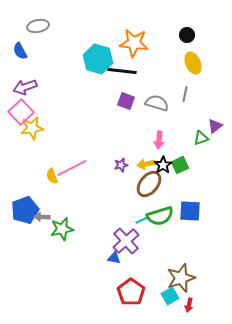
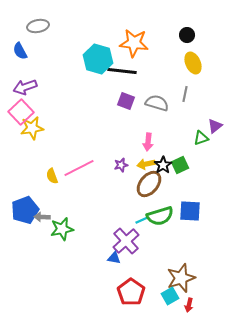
pink arrow: moved 11 px left, 2 px down
pink line: moved 7 px right
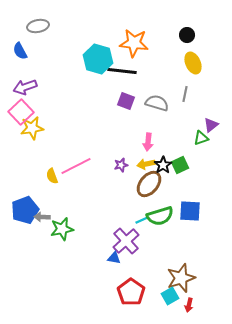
purple triangle: moved 4 px left, 1 px up
pink line: moved 3 px left, 2 px up
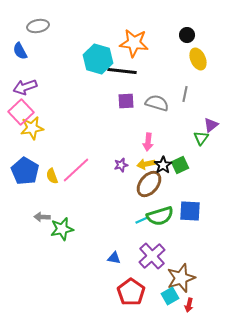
yellow ellipse: moved 5 px right, 4 px up
purple square: rotated 24 degrees counterclockwise
green triangle: rotated 35 degrees counterclockwise
pink line: moved 4 px down; rotated 16 degrees counterclockwise
blue pentagon: moved 39 px up; rotated 20 degrees counterclockwise
purple cross: moved 26 px right, 15 px down
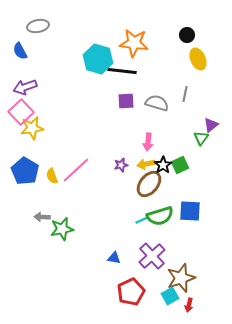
red pentagon: rotated 12 degrees clockwise
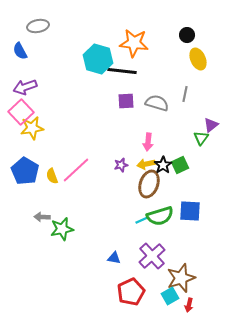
brown ellipse: rotated 20 degrees counterclockwise
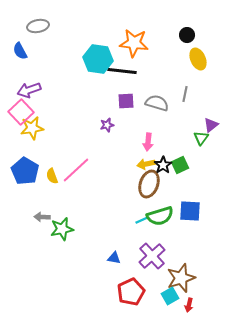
cyan hexagon: rotated 8 degrees counterclockwise
purple arrow: moved 4 px right, 3 px down
purple star: moved 14 px left, 40 px up
